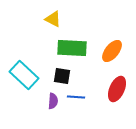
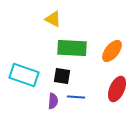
cyan rectangle: rotated 24 degrees counterclockwise
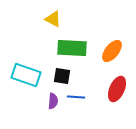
cyan rectangle: moved 2 px right
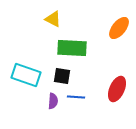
orange ellipse: moved 7 px right, 23 px up
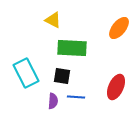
yellow triangle: moved 1 px down
cyan rectangle: moved 2 px up; rotated 44 degrees clockwise
red ellipse: moved 1 px left, 2 px up
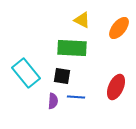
yellow triangle: moved 29 px right
cyan rectangle: rotated 12 degrees counterclockwise
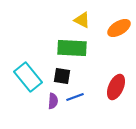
orange ellipse: rotated 20 degrees clockwise
cyan rectangle: moved 2 px right, 4 px down
blue line: moved 1 px left; rotated 24 degrees counterclockwise
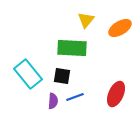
yellow triangle: moved 4 px right; rotated 42 degrees clockwise
orange ellipse: moved 1 px right
cyan rectangle: moved 3 px up
red ellipse: moved 7 px down
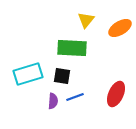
cyan rectangle: rotated 68 degrees counterclockwise
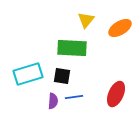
blue line: moved 1 px left; rotated 12 degrees clockwise
